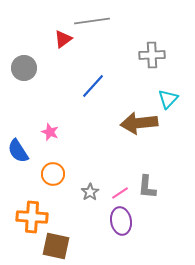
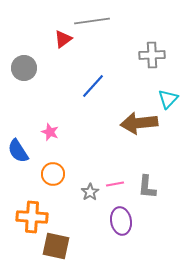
pink line: moved 5 px left, 9 px up; rotated 24 degrees clockwise
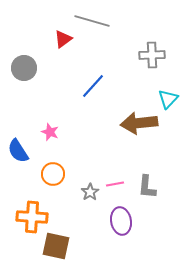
gray line: rotated 24 degrees clockwise
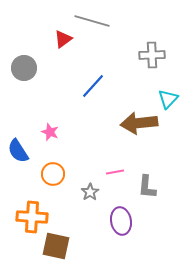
pink line: moved 12 px up
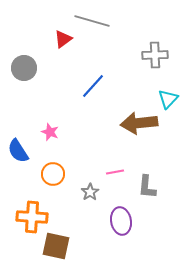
gray cross: moved 3 px right
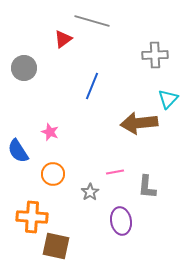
blue line: moved 1 px left; rotated 20 degrees counterclockwise
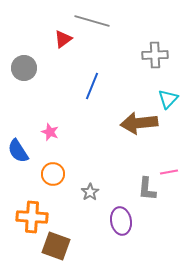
pink line: moved 54 px right
gray L-shape: moved 2 px down
brown square: rotated 8 degrees clockwise
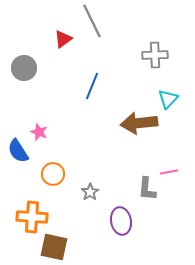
gray line: rotated 48 degrees clockwise
pink star: moved 11 px left
brown square: moved 2 px left, 1 px down; rotated 8 degrees counterclockwise
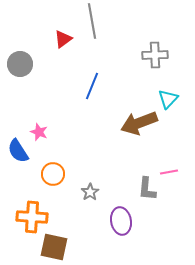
gray line: rotated 16 degrees clockwise
gray circle: moved 4 px left, 4 px up
brown arrow: rotated 15 degrees counterclockwise
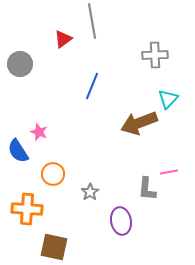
orange cross: moved 5 px left, 8 px up
